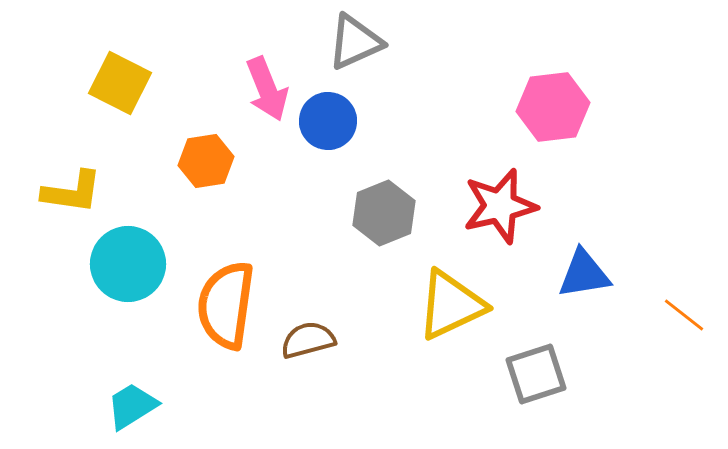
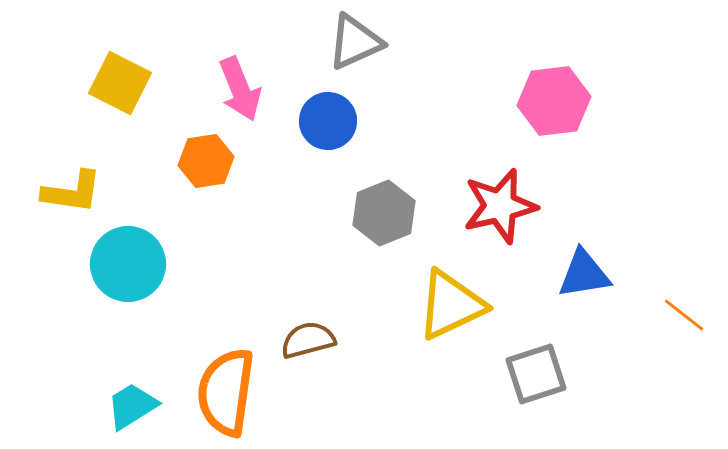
pink arrow: moved 27 px left
pink hexagon: moved 1 px right, 6 px up
orange semicircle: moved 87 px down
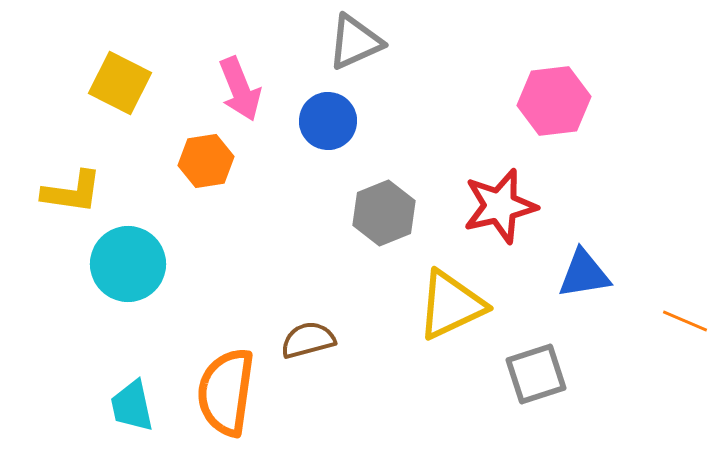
orange line: moved 1 px right, 6 px down; rotated 15 degrees counterclockwise
cyan trapezoid: rotated 70 degrees counterclockwise
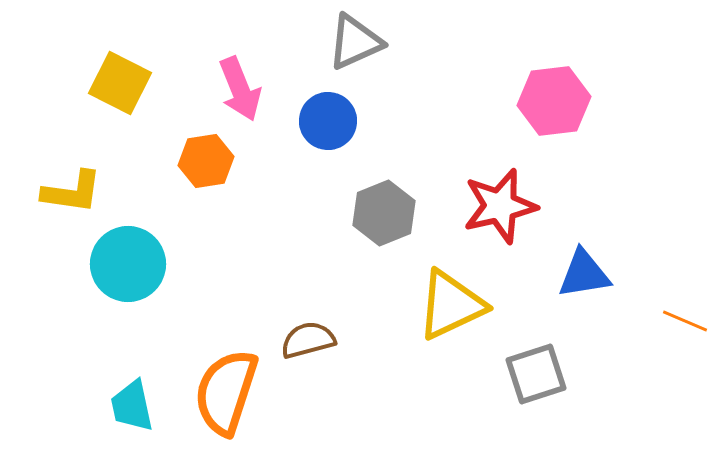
orange semicircle: rotated 10 degrees clockwise
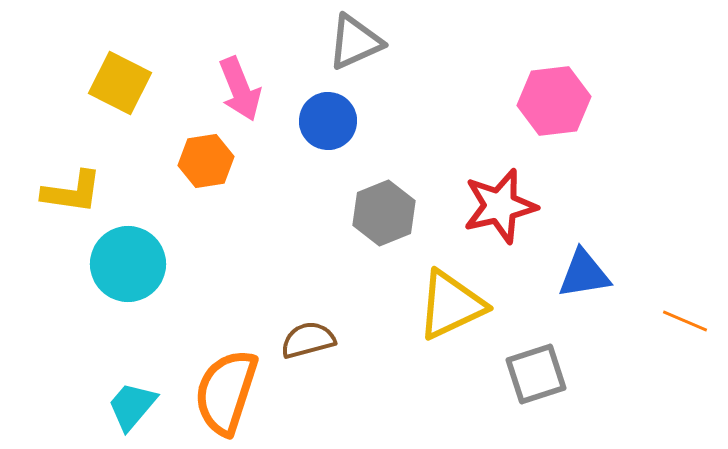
cyan trapezoid: rotated 52 degrees clockwise
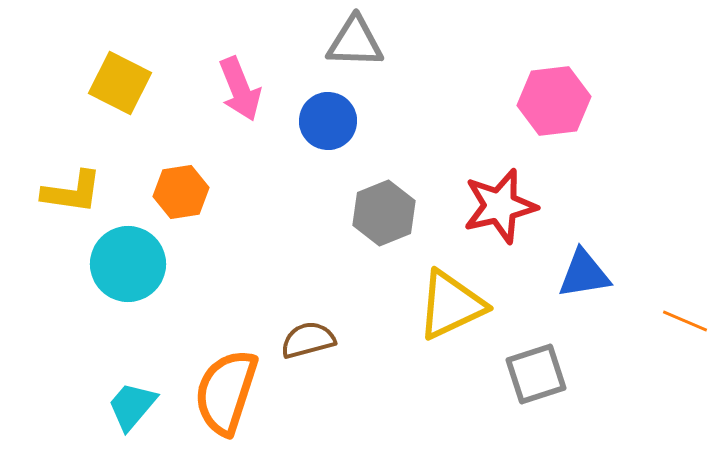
gray triangle: rotated 26 degrees clockwise
orange hexagon: moved 25 px left, 31 px down
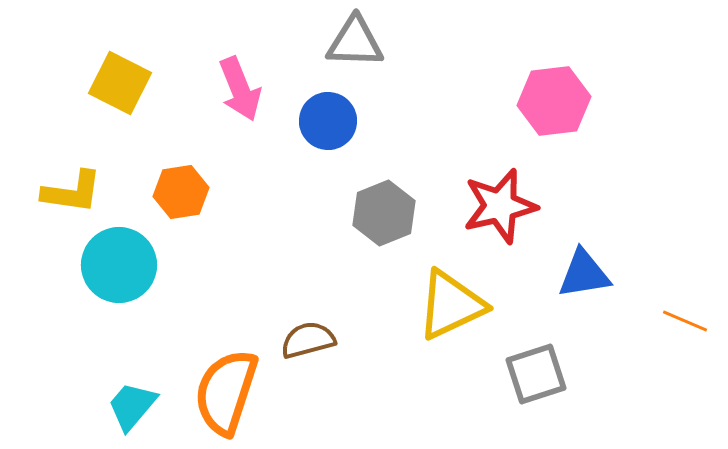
cyan circle: moved 9 px left, 1 px down
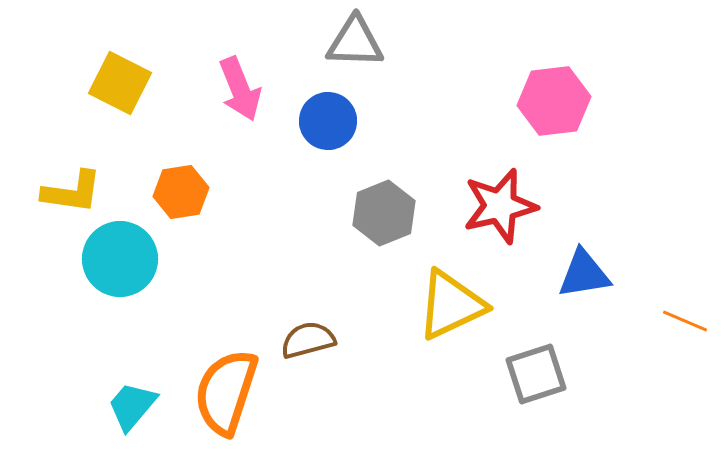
cyan circle: moved 1 px right, 6 px up
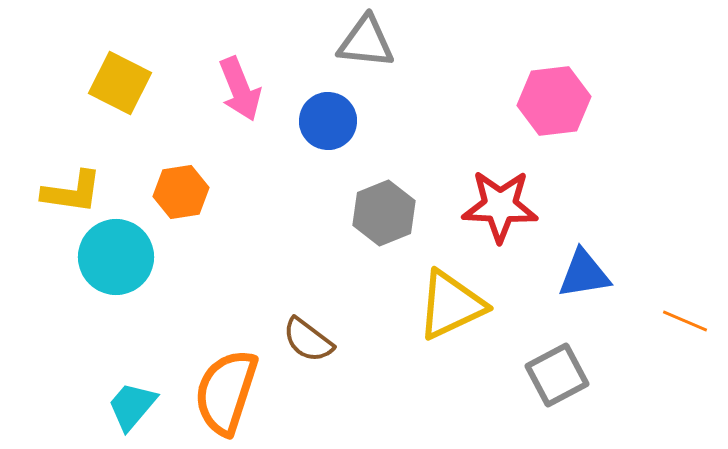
gray triangle: moved 11 px right; rotated 4 degrees clockwise
red star: rotated 16 degrees clockwise
cyan circle: moved 4 px left, 2 px up
brown semicircle: rotated 128 degrees counterclockwise
gray square: moved 21 px right, 1 px down; rotated 10 degrees counterclockwise
